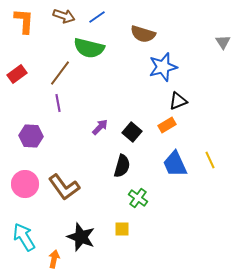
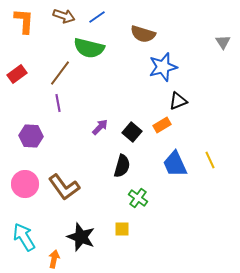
orange rectangle: moved 5 px left
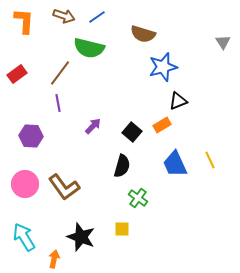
purple arrow: moved 7 px left, 1 px up
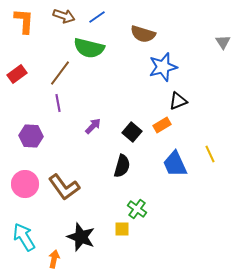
yellow line: moved 6 px up
green cross: moved 1 px left, 11 px down
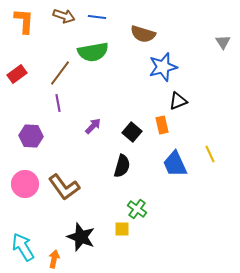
blue line: rotated 42 degrees clockwise
green semicircle: moved 4 px right, 4 px down; rotated 24 degrees counterclockwise
orange rectangle: rotated 72 degrees counterclockwise
cyan arrow: moved 1 px left, 10 px down
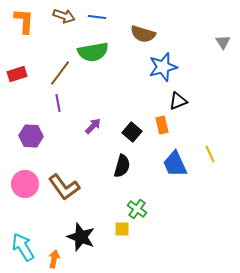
red rectangle: rotated 18 degrees clockwise
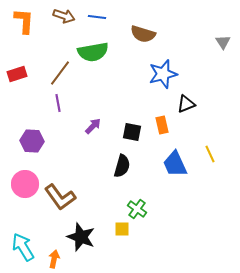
blue star: moved 7 px down
black triangle: moved 8 px right, 3 px down
black square: rotated 30 degrees counterclockwise
purple hexagon: moved 1 px right, 5 px down
brown L-shape: moved 4 px left, 10 px down
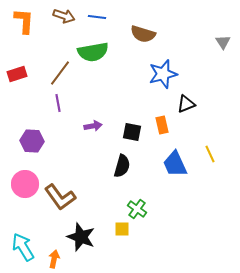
purple arrow: rotated 36 degrees clockwise
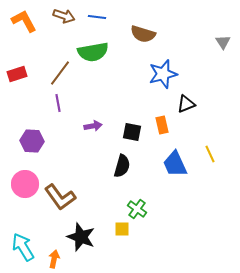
orange L-shape: rotated 32 degrees counterclockwise
